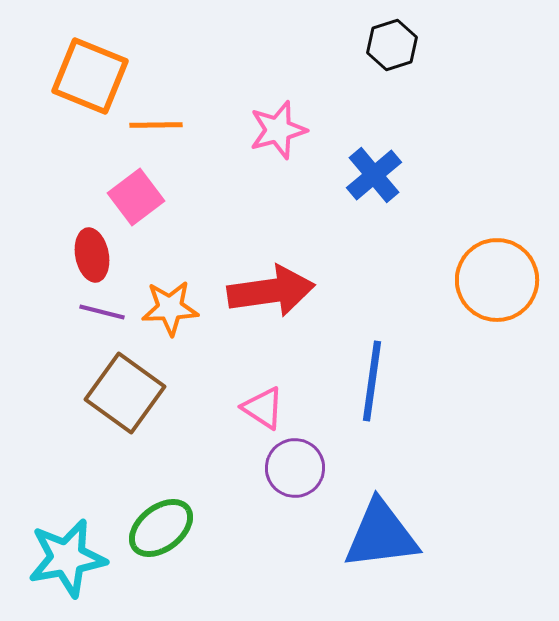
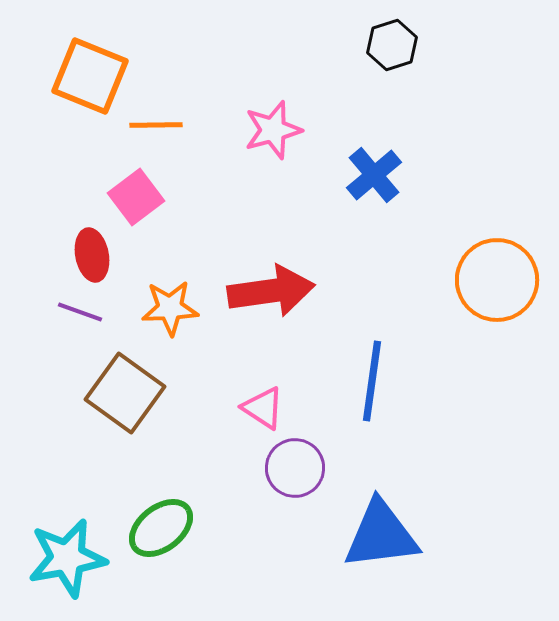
pink star: moved 5 px left
purple line: moved 22 px left; rotated 6 degrees clockwise
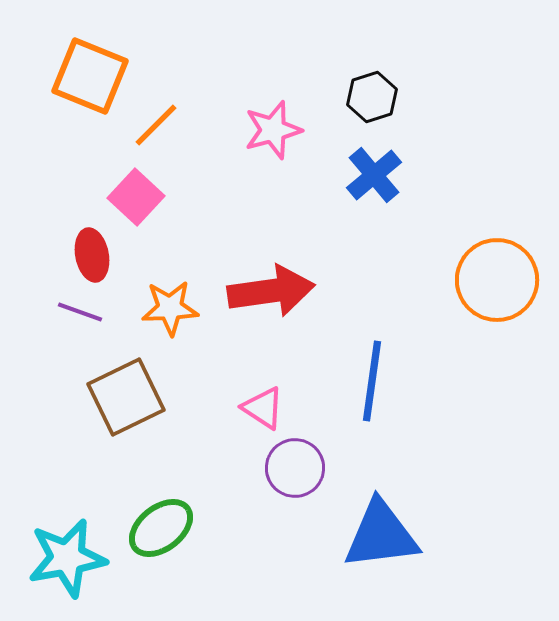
black hexagon: moved 20 px left, 52 px down
orange line: rotated 44 degrees counterclockwise
pink square: rotated 10 degrees counterclockwise
brown square: moved 1 px right, 4 px down; rotated 28 degrees clockwise
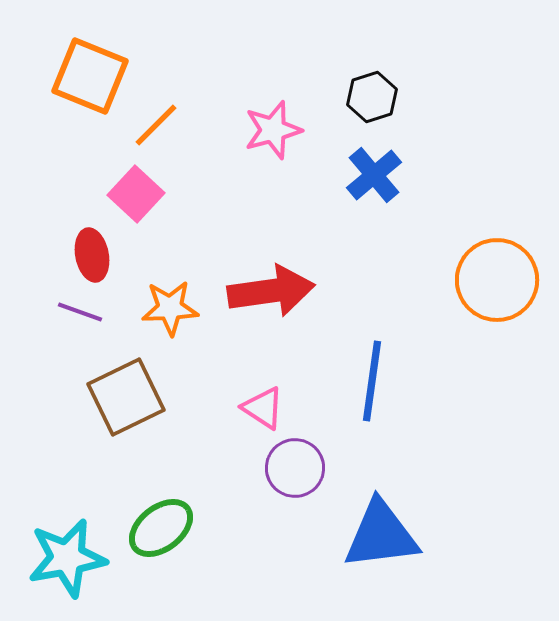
pink square: moved 3 px up
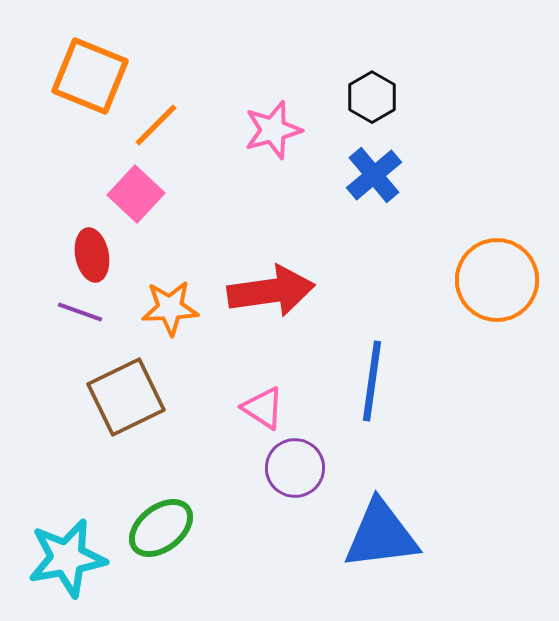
black hexagon: rotated 12 degrees counterclockwise
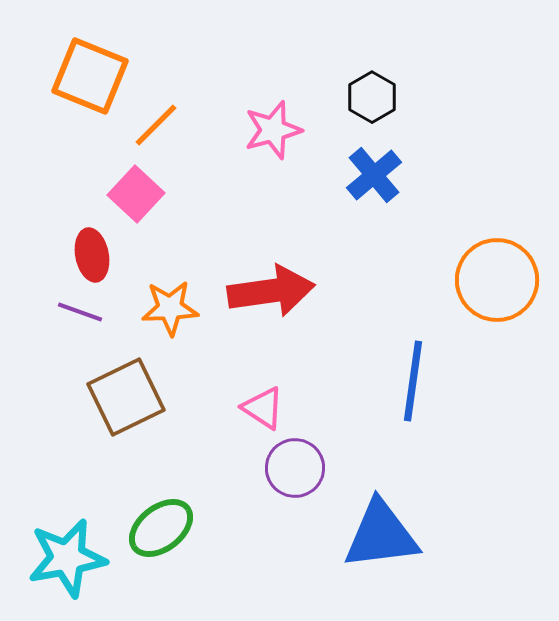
blue line: moved 41 px right
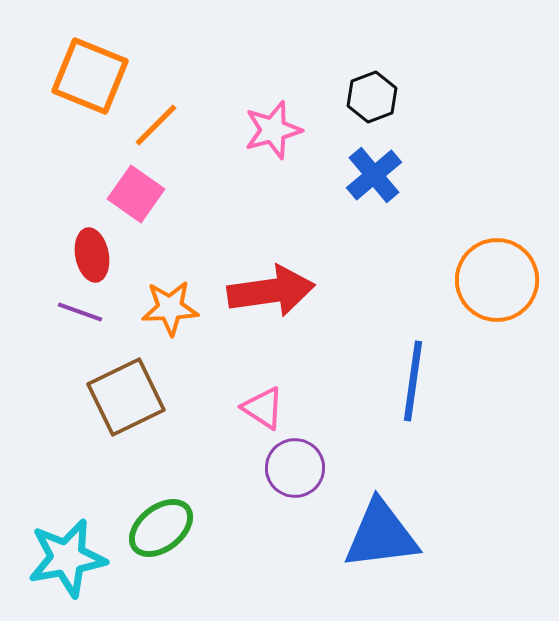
black hexagon: rotated 9 degrees clockwise
pink square: rotated 8 degrees counterclockwise
